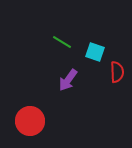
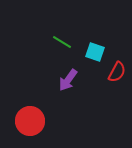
red semicircle: rotated 30 degrees clockwise
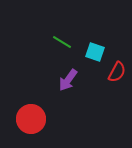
red circle: moved 1 px right, 2 px up
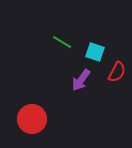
purple arrow: moved 13 px right
red circle: moved 1 px right
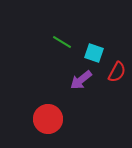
cyan square: moved 1 px left, 1 px down
purple arrow: rotated 15 degrees clockwise
red circle: moved 16 px right
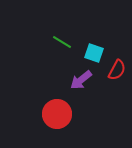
red semicircle: moved 2 px up
red circle: moved 9 px right, 5 px up
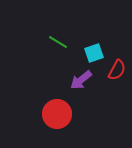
green line: moved 4 px left
cyan square: rotated 36 degrees counterclockwise
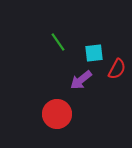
green line: rotated 24 degrees clockwise
cyan square: rotated 12 degrees clockwise
red semicircle: moved 1 px up
